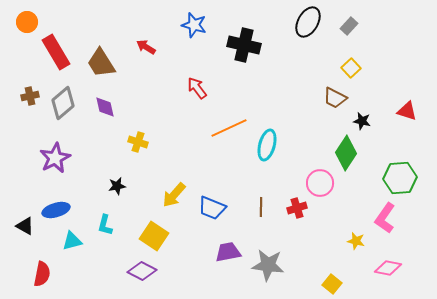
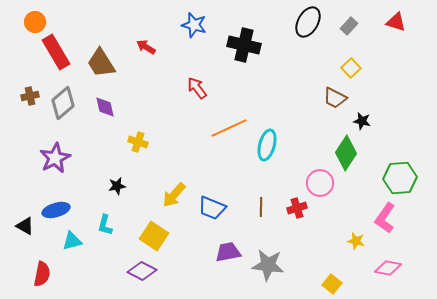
orange circle at (27, 22): moved 8 px right
red triangle at (407, 111): moved 11 px left, 89 px up
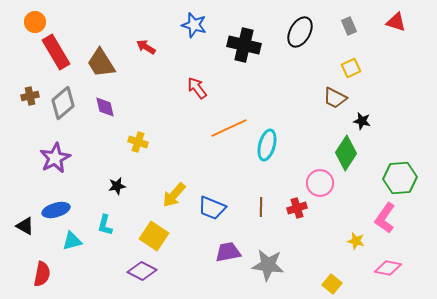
black ellipse at (308, 22): moved 8 px left, 10 px down
gray rectangle at (349, 26): rotated 66 degrees counterclockwise
yellow square at (351, 68): rotated 18 degrees clockwise
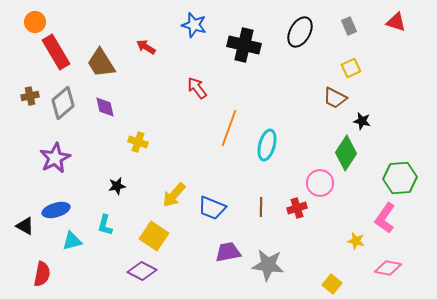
orange line at (229, 128): rotated 45 degrees counterclockwise
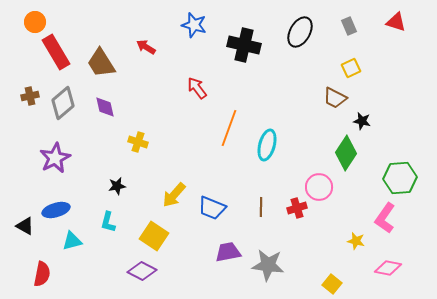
pink circle at (320, 183): moved 1 px left, 4 px down
cyan L-shape at (105, 225): moved 3 px right, 3 px up
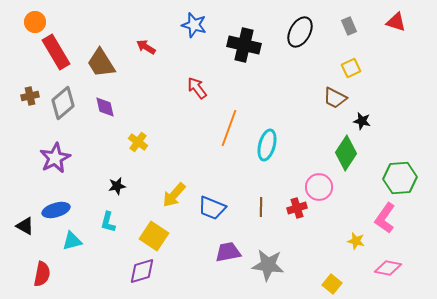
yellow cross at (138, 142): rotated 18 degrees clockwise
purple diamond at (142, 271): rotated 44 degrees counterclockwise
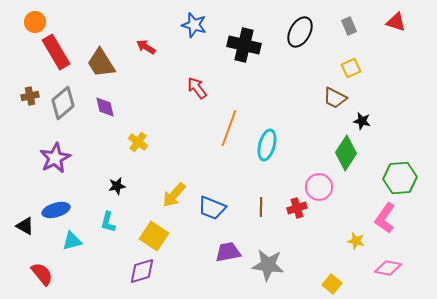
red semicircle at (42, 274): rotated 50 degrees counterclockwise
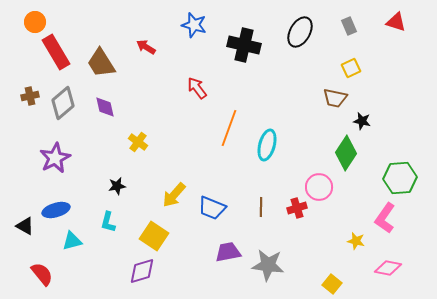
brown trapezoid at (335, 98): rotated 15 degrees counterclockwise
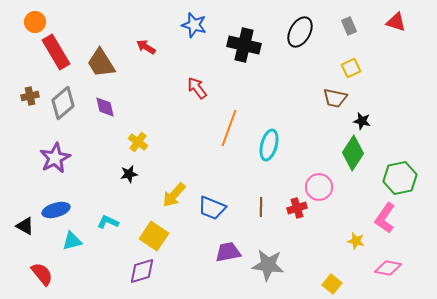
cyan ellipse at (267, 145): moved 2 px right
green diamond at (346, 153): moved 7 px right
green hexagon at (400, 178): rotated 8 degrees counterclockwise
black star at (117, 186): moved 12 px right, 12 px up
cyan L-shape at (108, 222): rotated 100 degrees clockwise
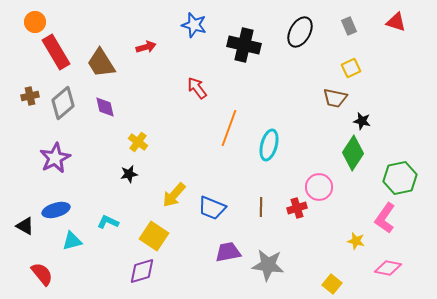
red arrow at (146, 47): rotated 132 degrees clockwise
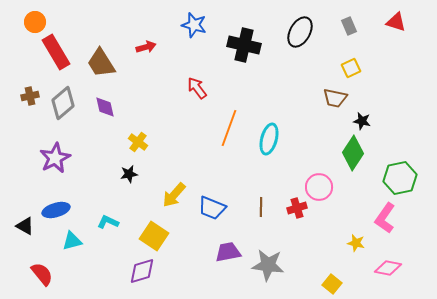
cyan ellipse at (269, 145): moved 6 px up
yellow star at (356, 241): moved 2 px down
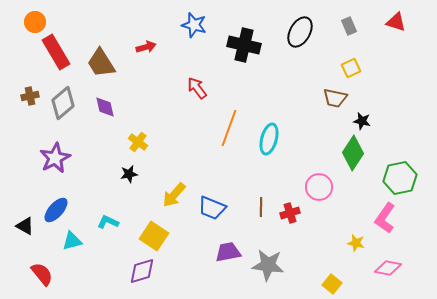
red cross at (297, 208): moved 7 px left, 5 px down
blue ellipse at (56, 210): rotated 32 degrees counterclockwise
